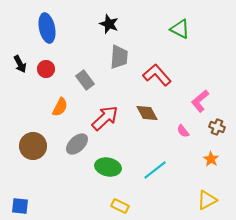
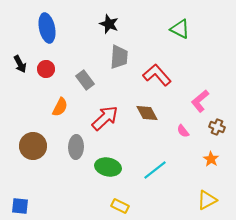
gray ellipse: moved 1 px left, 3 px down; rotated 45 degrees counterclockwise
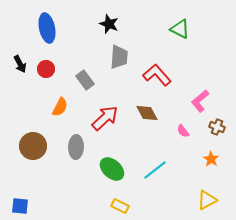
green ellipse: moved 4 px right, 2 px down; rotated 30 degrees clockwise
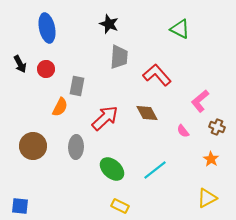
gray rectangle: moved 8 px left, 6 px down; rotated 48 degrees clockwise
yellow triangle: moved 2 px up
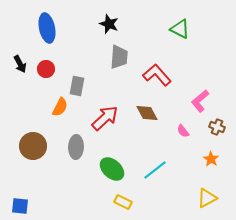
yellow rectangle: moved 3 px right, 4 px up
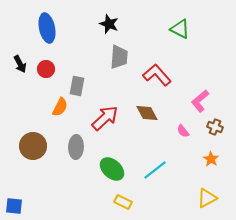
brown cross: moved 2 px left
blue square: moved 6 px left
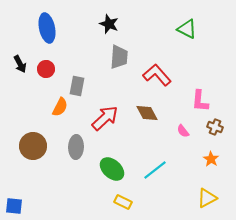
green triangle: moved 7 px right
pink L-shape: rotated 45 degrees counterclockwise
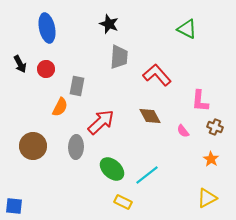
brown diamond: moved 3 px right, 3 px down
red arrow: moved 4 px left, 4 px down
cyan line: moved 8 px left, 5 px down
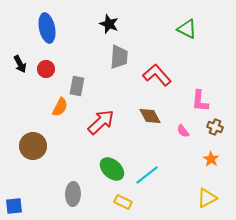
gray ellipse: moved 3 px left, 47 px down
blue square: rotated 12 degrees counterclockwise
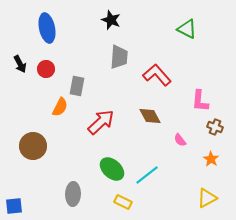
black star: moved 2 px right, 4 px up
pink semicircle: moved 3 px left, 9 px down
